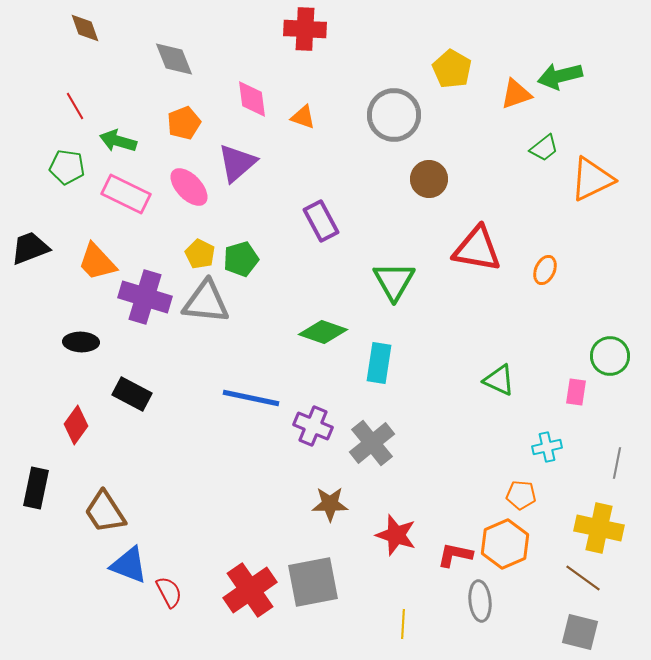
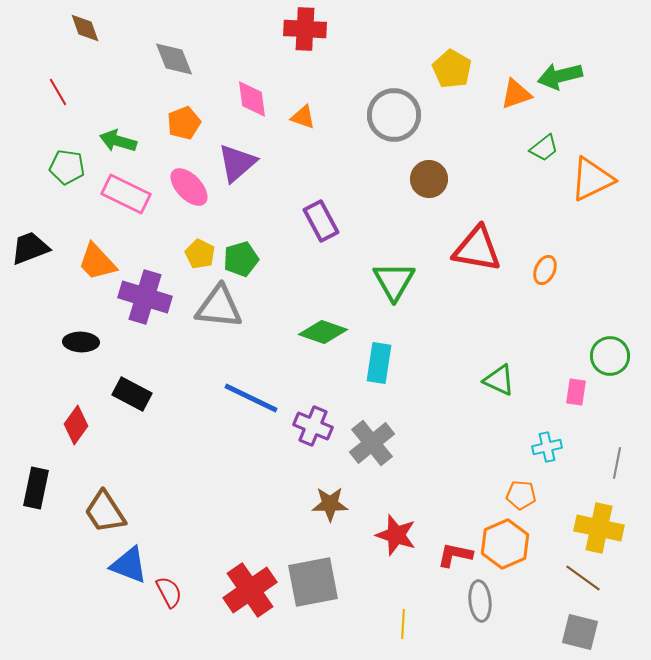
red line at (75, 106): moved 17 px left, 14 px up
gray triangle at (206, 302): moved 13 px right, 5 px down
blue line at (251, 398): rotated 14 degrees clockwise
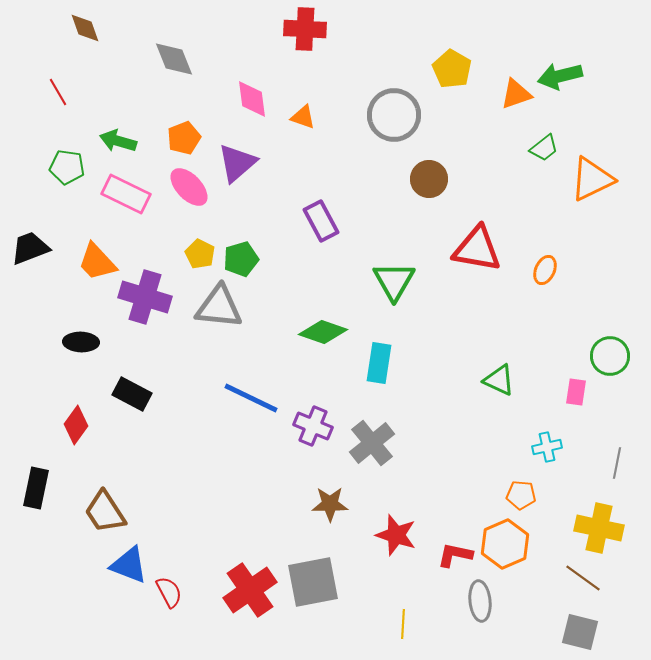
orange pentagon at (184, 123): moved 15 px down
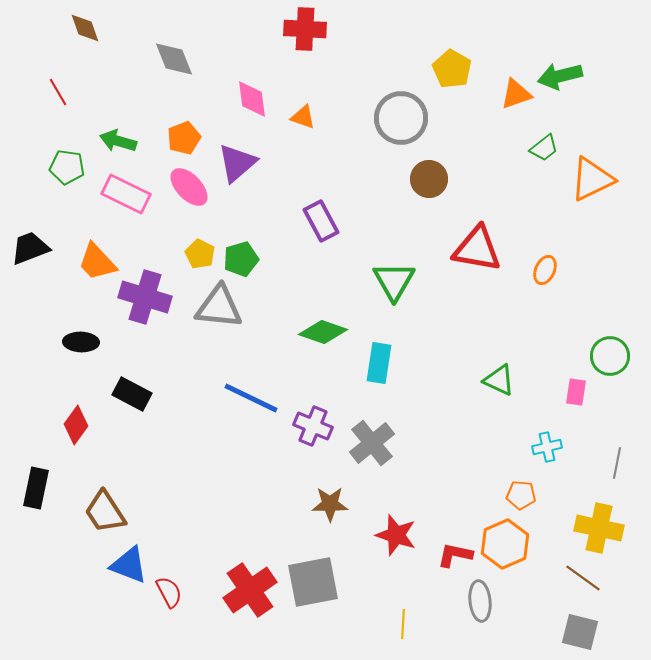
gray circle at (394, 115): moved 7 px right, 3 px down
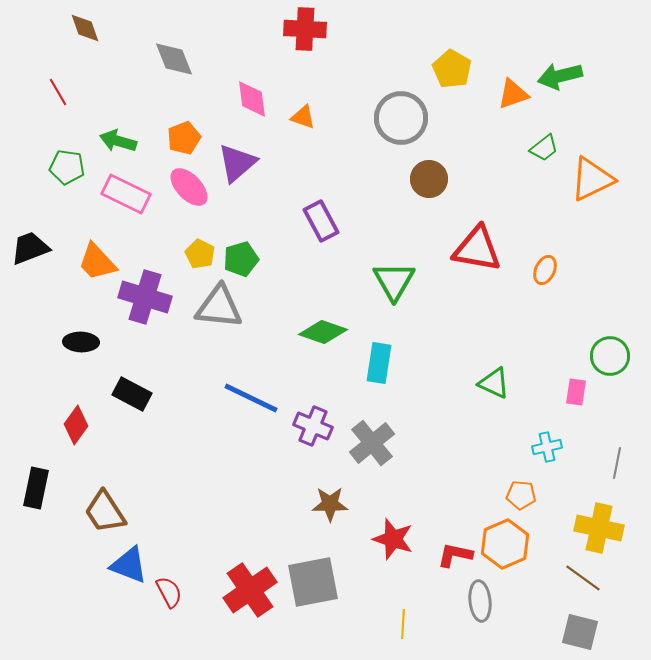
orange triangle at (516, 94): moved 3 px left
green triangle at (499, 380): moved 5 px left, 3 px down
red star at (396, 535): moved 3 px left, 4 px down
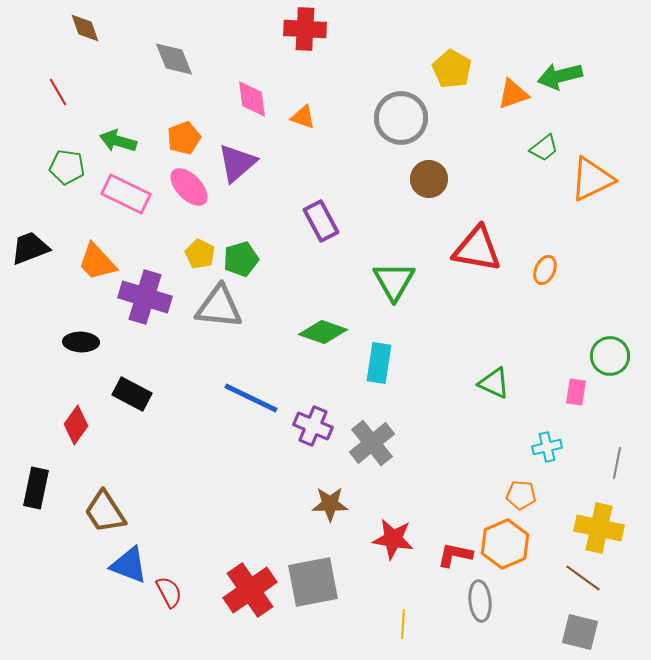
red star at (393, 539): rotated 9 degrees counterclockwise
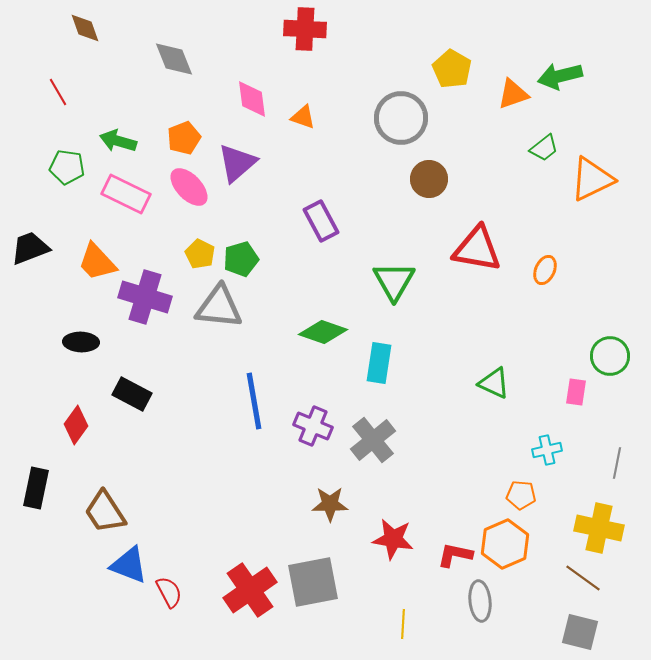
blue line at (251, 398): moved 3 px right, 3 px down; rotated 54 degrees clockwise
gray cross at (372, 443): moved 1 px right, 3 px up
cyan cross at (547, 447): moved 3 px down
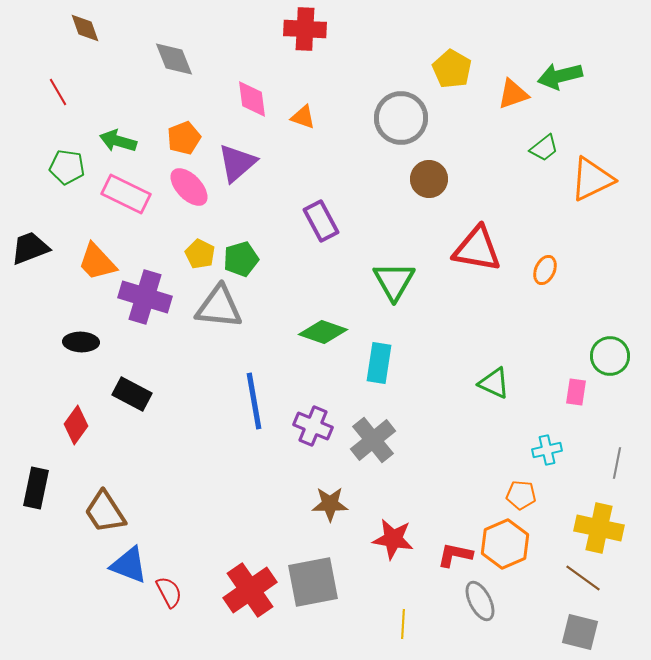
gray ellipse at (480, 601): rotated 21 degrees counterclockwise
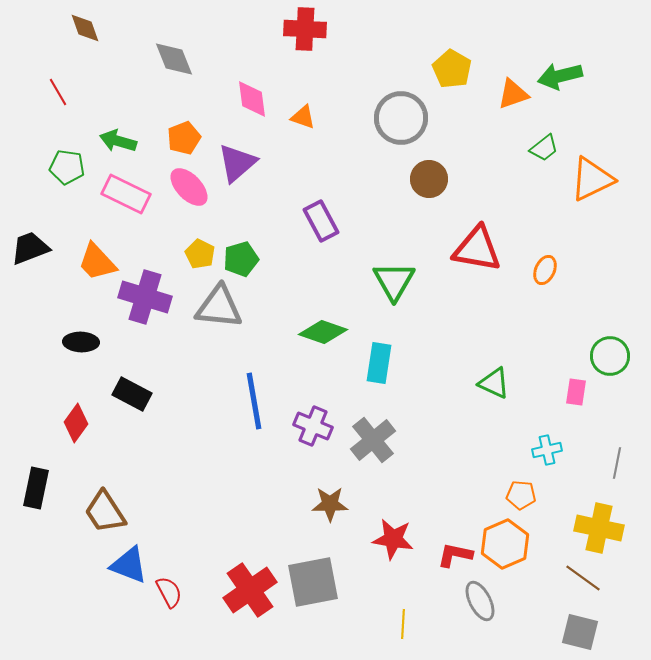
red diamond at (76, 425): moved 2 px up
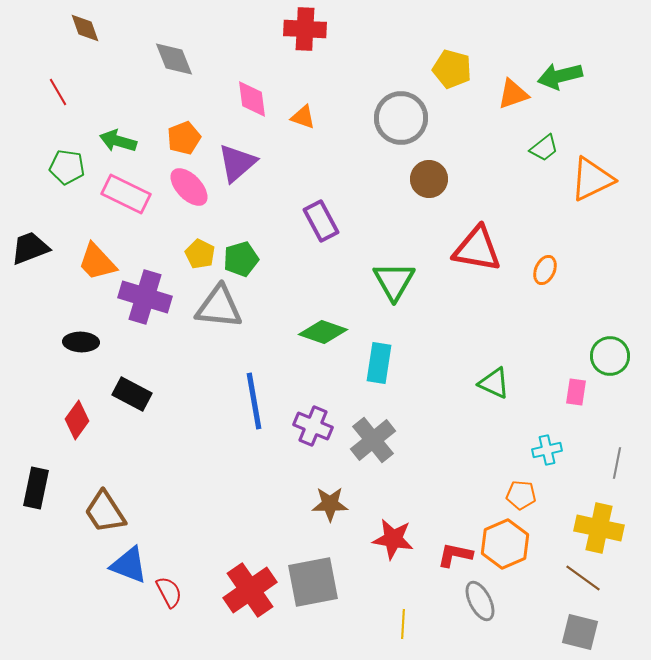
yellow pentagon at (452, 69): rotated 15 degrees counterclockwise
red diamond at (76, 423): moved 1 px right, 3 px up
